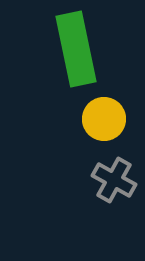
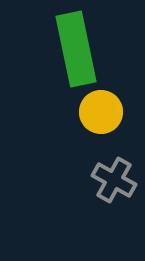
yellow circle: moved 3 px left, 7 px up
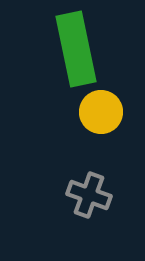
gray cross: moved 25 px left, 15 px down; rotated 9 degrees counterclockwise
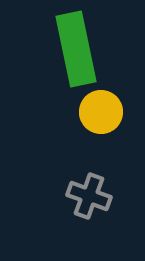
gray cross: moved 1 px down
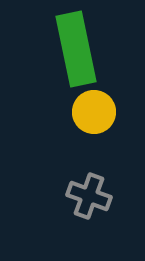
yellow circle: moved 7 px left
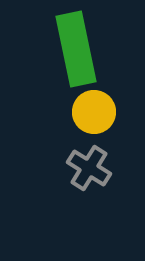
gray cross: moved 28 px up; rotated 12 degrees clockwise
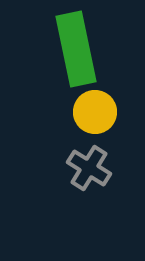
yellow circle: moved 1 px right
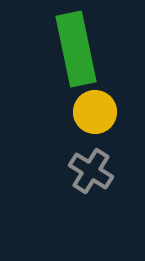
gray cross: moved 2 px right, 3 px down
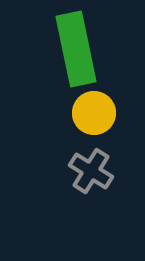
yellow circle: moved 1 px left, 1 px down
